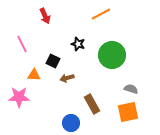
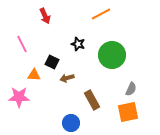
black square: moved 1 px left, 1 px down
gray semicircle: rotated 96 degrees clockwise
brown rectangle: moved 4 px up
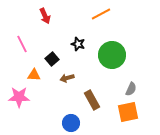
black square: moved 3 px up; rotated 24 degrees clockwise
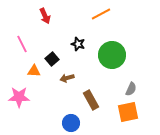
orange triangle: moved 4 px up
brown rectangle: moved 1 px left
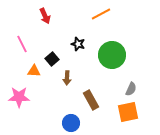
brown arrow: rotated 72 degrees counterclockwise
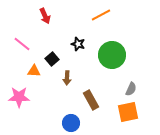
orange line: moved 1 px down
pink line: rotated 24 degrees counterclockwise
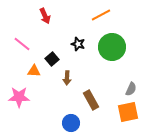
green circle: moved 8 px up
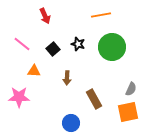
orange line: rotated 18 degrees clockwise
black square: moved 1 px right, 10 px up
brown rectangle: moved 3 px right, 1 px up
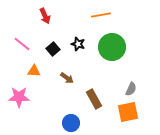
brown arrow: rotated 56 degrees counterclockwise
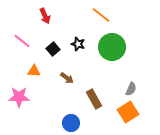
orange line: rotated 48 degrees clockwise
pink line: moved 3 px up
orange square: rotated 20 degrees counterclockwise
